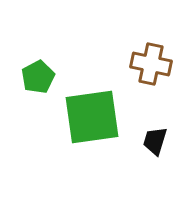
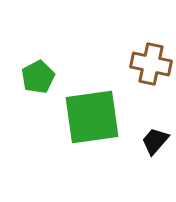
black trapezoid: rotated 24 degrees clockwise
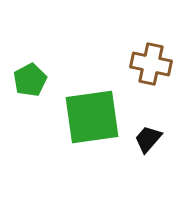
green pentagon: moved 8 px left, 3 px down
black trapezoid: moved 7 px left, 2 px up
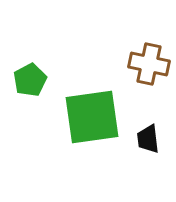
brown cross: moved 2 px left
black trapezoid: rotated 48 degrees counterclockwise
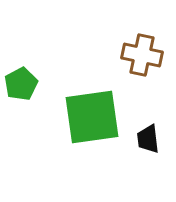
brown cross: moved 7 px left, 9 px up
green pentagon: moved 9 px left, 4 px down
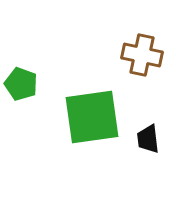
green pentagon: rotated 24 degrees counterclockwise
